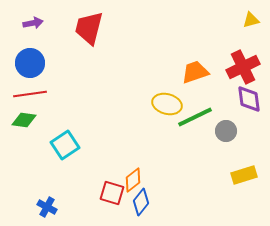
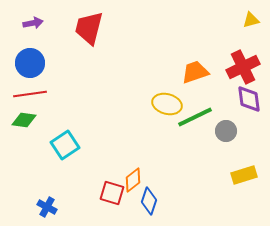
blue diamond: moved 8 px right, 1 px up; rotated 20 degrees counterclockwise
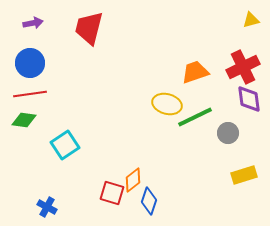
gray circle: moved 2 px right, 2 px down
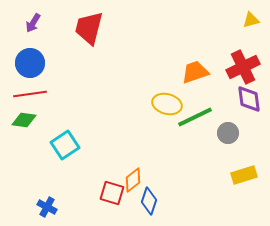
purple arrow: rotated 132 degrees clockwise
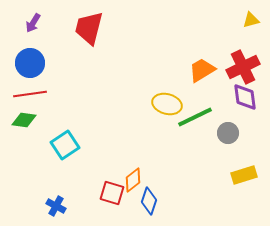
orange trapezoid: moved 7 px right, 2 px up; rotated 12 degrees counterclockwise
purple diamond: moved 4 px left, 2 px up
blue cross: moved 9 px right, 1 px up
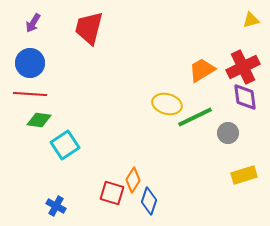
red line: rotated 12 degrees clockwise
green diamond: moved 15 px right
orange diamond: rotated 20 degrees counterclockwise
